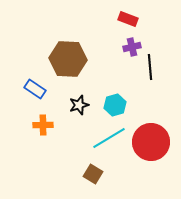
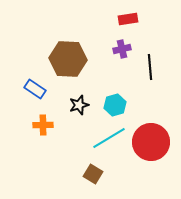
red rectangle: rotated 30 degrees counterclockwise
purple cross: moved 10 px left, 2 px down
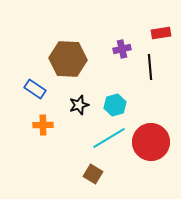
red rectangle: moved 33 px right, 14 px down
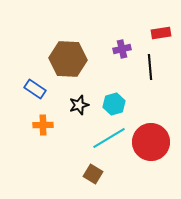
cyan hexagon: moved 1 px left, 1 px up
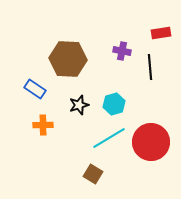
purple cross: moved 2 px down; rotated 24 degrees clockwise
